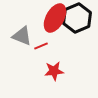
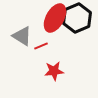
gray triangle: rotated 10 degrees clockwise
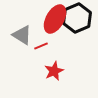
red ellipse: moved 1 px down
gray triangle: moved 1 px up
red star: rotated 18 degrees counterclockwise
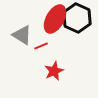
black hexagon: rotated 12 degrees counterclockwise
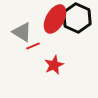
gray triangle: moved 3 px up
red line: moved 8 px left
red star: moved 6 px up
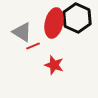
red ellipse: moved 1 px left, 4 px down; rotated 16 degrees counterclockwise
red star: rotated 30 degrees counterclockwise
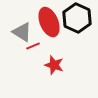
red ellipse: moved 5 px left, 1 px up; rotated 36 degrees counterclockwise
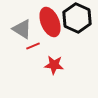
red ellipse: moved 1 px right
gray triangle: moved 3 px up
red star: rotated 12 degrees counterclockwise
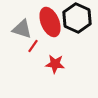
gray triangle: rotated 15 degrees counterclockwise
red line: rotated 32 degrees counterclockwise
red star: moved 1 px right, 1 px up
